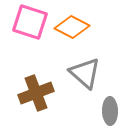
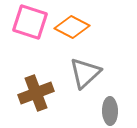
gray triangle: rotated 36 degrees clockwise
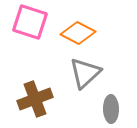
orange diamond: moved 6 px right, 6 px down
brown cross: moved 1 px left, 6 px down
gray ellipse: moved 1 px right, 2 px up
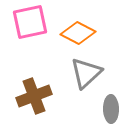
pink square: rotated 30 degrees counterclockwise
gray triangle: moved 1 px right
brown cross: moved 1 px left, 3 px up
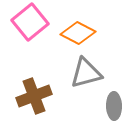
pink square: rotated 27 degrees counterclockwise
gray triangle: rotated 28 degrees clockwise
gray ellipse: moved 3 px right, 3 px up
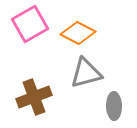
pink square: moved 2 px down; rotated 9 degrees clockwise
brown cross: moved 1 px down
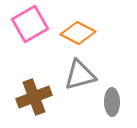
gray triangle: moved 6 px left, 2 px down
gray ellipse: moved 2 px left, 4 px up
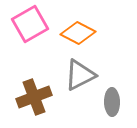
gray triangle: rotated 12 degrees counterclockwise
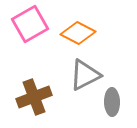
gray triangle: moved 5 px right
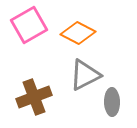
pink square: moved 1 px left, 1 px down
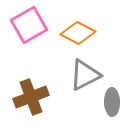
brown cross: moved 3 px left
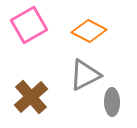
orange diamond: moved 11 px right, 2 px up
brown cross: rotated 20 degrees counterclockwise
